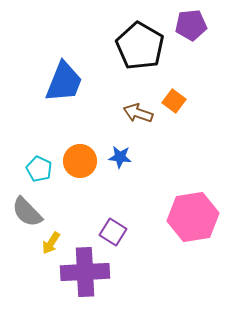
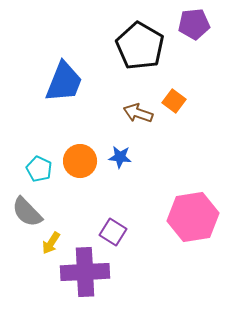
purple pentagon: moved 3 px right, 1 px up
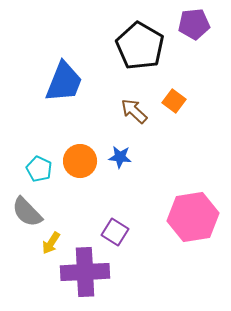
brown arrow: moved 4 px left, 2 px up; rotated 24 degrees clockwise
purple square: moved 2 px right
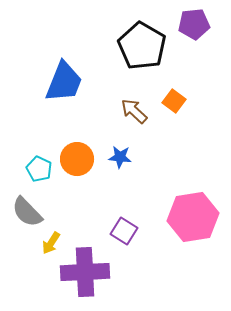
black pentagon: moved 2 px right
orange circle: moved 3 px left, 2 px up
purple square: moved 9 px right, 1 px up
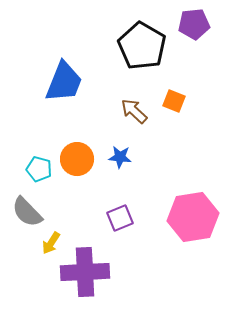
orange square: rotated 15 degrees counterclockwise
cyan pentagon: rotated 10 degrees counterclockwise
purple square: moved 4 px left, 13 px up; rotated 36 degrees clockwise
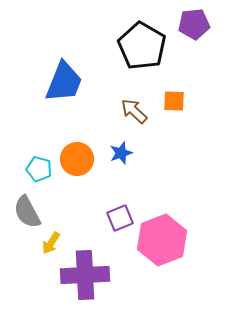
orange square: rotated 20 degrees counterclockwise
blue star: moved 1 px right, 4 px up; rotated 25 degrees counterclockwise
gray semicircle: rotated 16 degrees clockwise
pink hexagon: moved 31 px left, 23 px down; rotated 12 degrees counterclockwise
purple cross: moved 3 px down
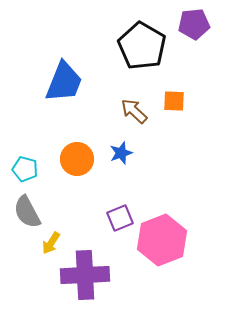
cyan pentagon: moved 14 px left
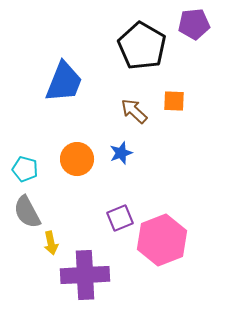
yellow arrow: rotated 45 degrees counterclockwise
